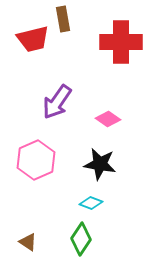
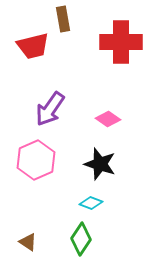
red trapezoid: moved 7 px down
purple arrow: moved 7 px left, 7 px down
black star: rotated 8 degrees clockwise
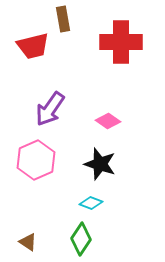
pink diamond: moved 2 px down
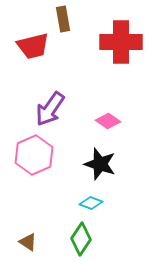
pink hexagon: moved 2 px left, 5 px up
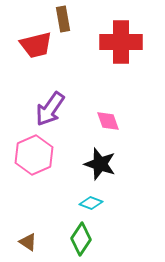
red trapezoid: moved 3 px right, 1 px up
pink diamond: rotated 35 degrees clockwise
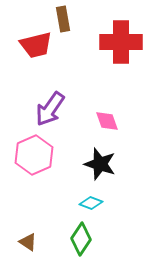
pink diamond: moved 1 px left
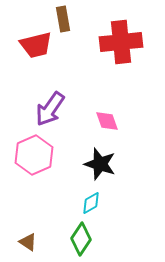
red cross: rotated 6 degrees counterclockwise
cyan diamond: rotated 50 degrees counterclockwise
